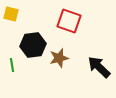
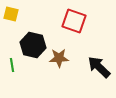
red square: moved 5 px right
black hexagon: rotated 20 degrees clockwise
brown star: rotated 12 degrees clockwise
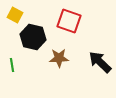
yellow square: moved 4 px right, 1 px down; rotated 14 degrees clockwise
red square: moved 5 px left
black hexagon: moved 8 px up
black arrow: moved 1 px right, 5 px up
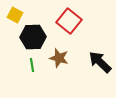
red square: rotated 20 degrees clockwise
black hexagon: rotated 15 degrees counterclockwise
brown star: rotated 18 degrees clockwise
green line: moved 20 px right
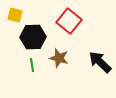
yellow square: rotated 14 degrees counterclockwise
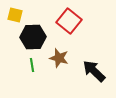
black arrow: moved 6 px left, 9 px down
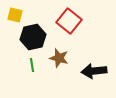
black hexagon: rotated 10 degrees counterclockwise
black arrow: rotated 50 degrees counterclockwise
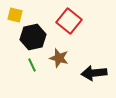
green line: rotated 16 degrees counterclockwise
black arrow: moved 2 px down
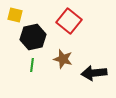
brown star: moved 4 px right, 1 px down
green line: rotated 32 degrees clockwise
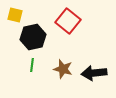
red square: moved 1 px left
brown star: moved 10 px down
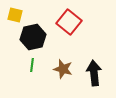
red square: moved 1 px right, 1 px down
black arrow: rotated 90 degrees clockwise
